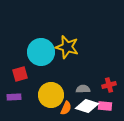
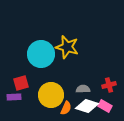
cyan circle: moved 2 px down
red square: moved 1 px right, 9 px down
pink rectangle: rotated 24 degrees clockwise
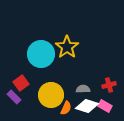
yellow star: rotated 20 degrees clockwise
red square: rotated 21 degrees counterclockwise
purple rectangle: rotated 48 degrees clockwise
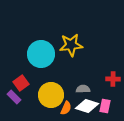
yellow star: moved 4 px right, 2 px up; rotated 30 degrees clockwise
red cross: moved 4 px right, 6 px up; rotated 16 degrees clockwise
pink rectangle: rotated 72 degrees clockwise
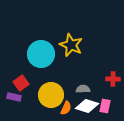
yellow star: rotated 30 degrees clockwise
purple rectangle: rotated 32 degrees counterclockwise
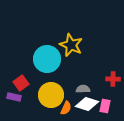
cyan circle: moved 6 px right, 5 px down
white diamond: moved 2 px up
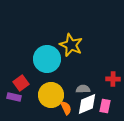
white diamond: rotated 40 degrees counterclockwise
orange semicircle: rotated 48 degrees counterclockwise
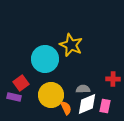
cyan circle: moved 2 px left
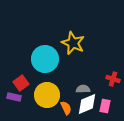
yellow star: moved 2 px right, 2 px up
red cross: rotated 16 degrees clockwise
yellow circle: moved 4 px left
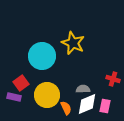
cyan circle: moved 3 px left, 3 px up
